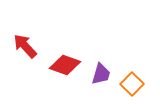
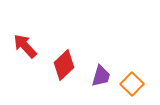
red diamond: moved 1 px left; rotated 64 degrees counterclockwise
purple trapezoid: moved 2 px down
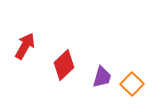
red arrow: rotated 72 degrees clockwise
purple trapezoid: moved 1 px right, 1 px down
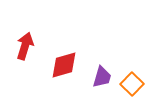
red arrow: rotated 12 degrees counterclockwise
red diamond: rotated 28 degrees clockwise
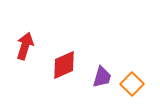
red diamond: rotated 8 degrees counterclockwise
